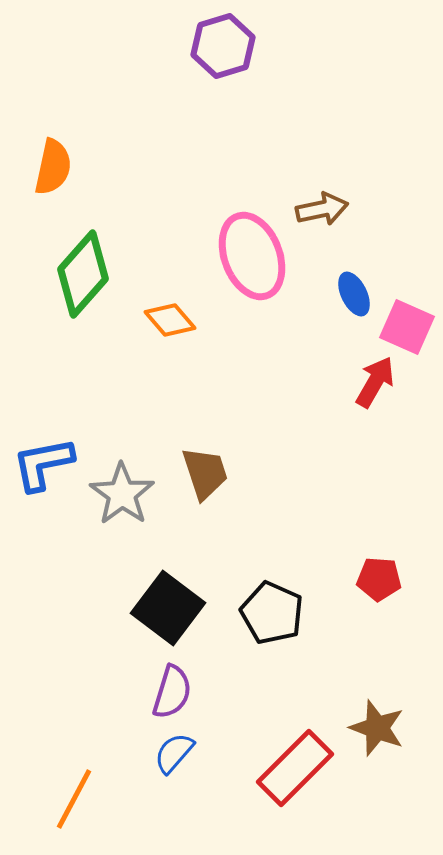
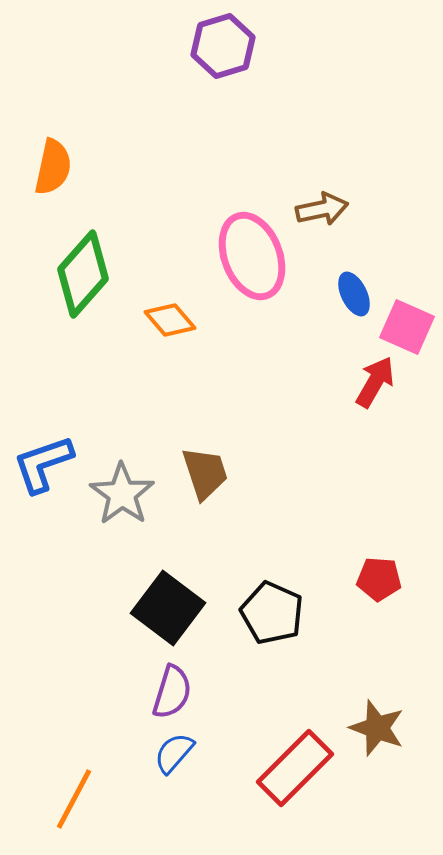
blue L-shape: rotated 8 degrees counterclockwise
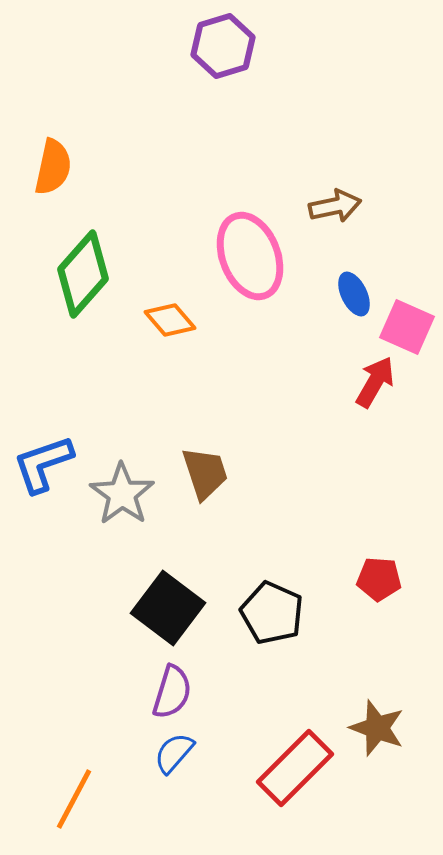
brown arrow: moved 13 px right, 3 px up
pink ellipse: moved 2 px left
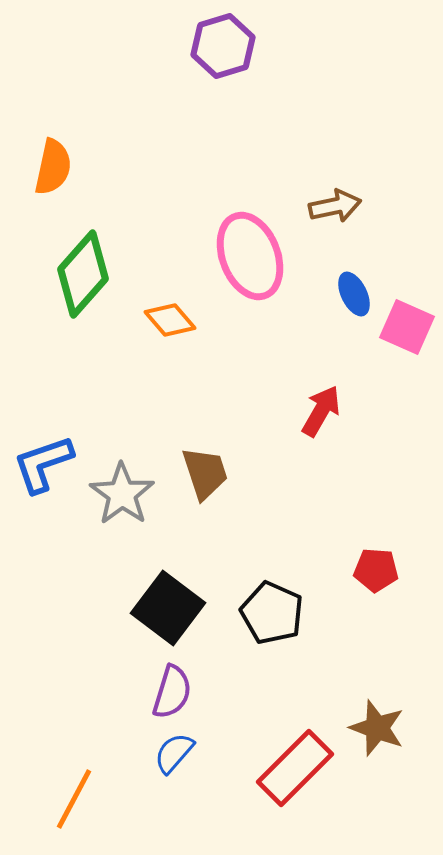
red arrow: moved 54 px left, 29 px down
red pentagon: moved 3 px left, 9 px up
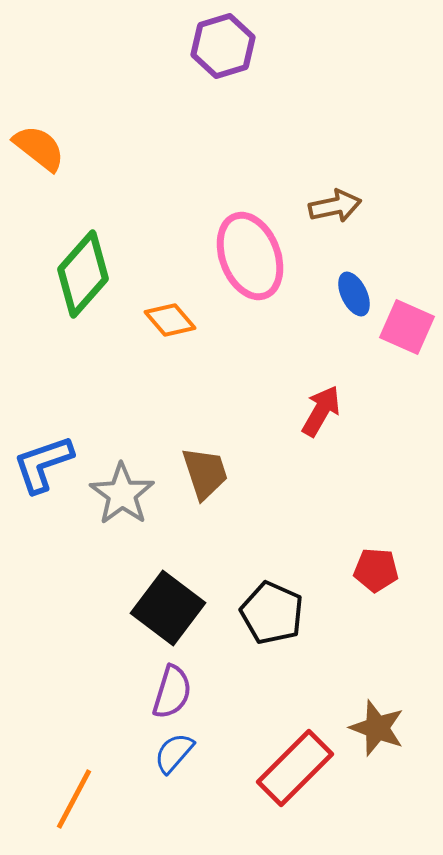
orange semicircle: moved 14 px left, 19 px up; rotated 64 degrees counterclockwise
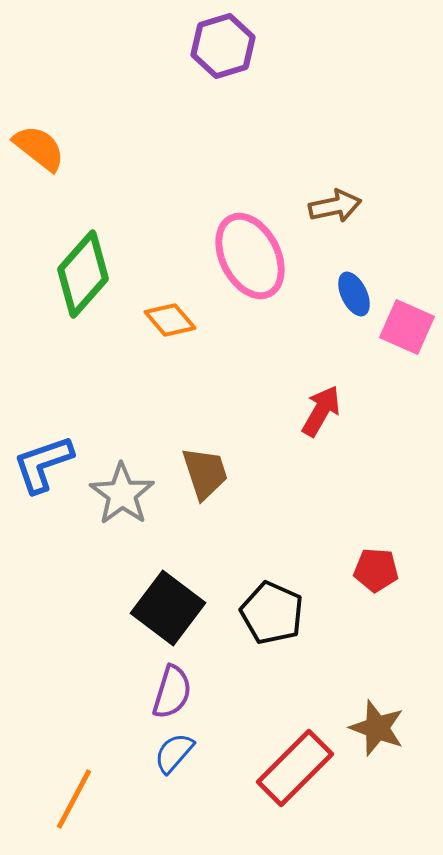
pink ellipse: rotated 6 degrees counterclockwise
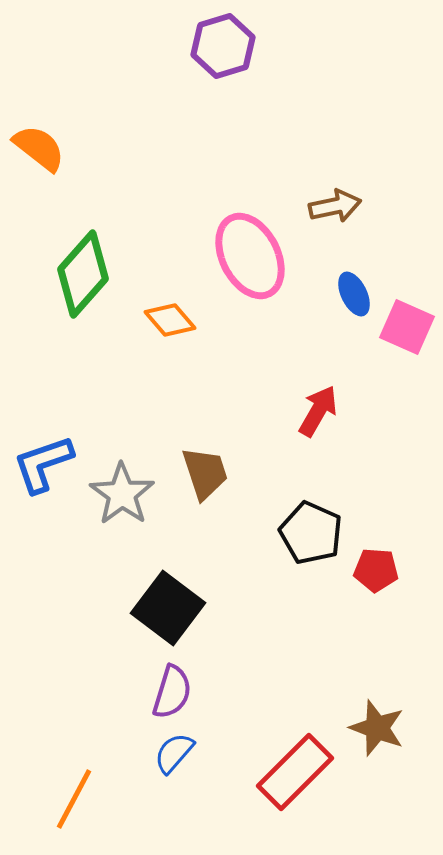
red arrow: moved 3 px left
black pentagon: moved 39 px right, 80 px up
red rectangle: moved 4 px down
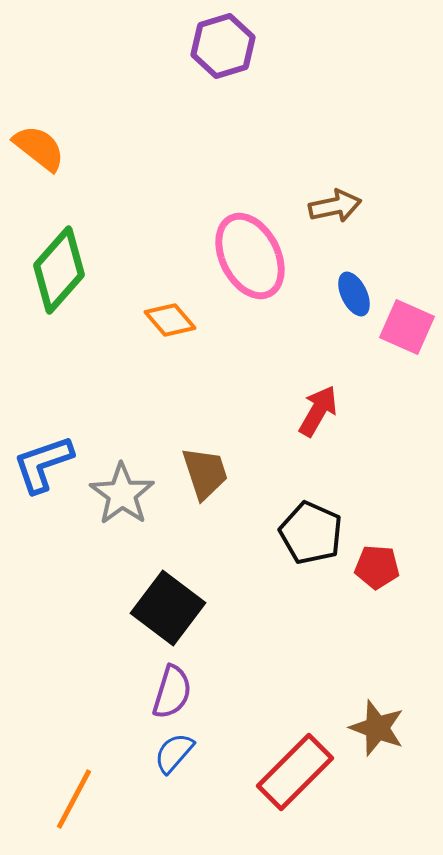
green diamond: moved 24 px left, 4 px up
red pentagon: moved 1 px right, 3 px up
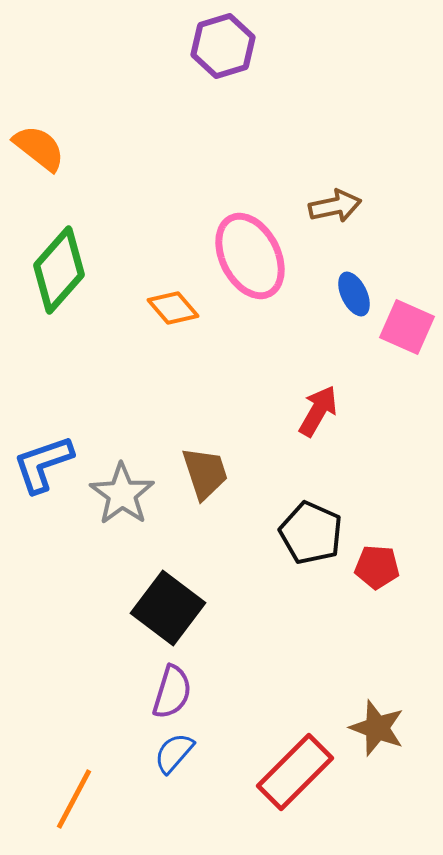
orange diamond: moved 3 px right, 12 px up
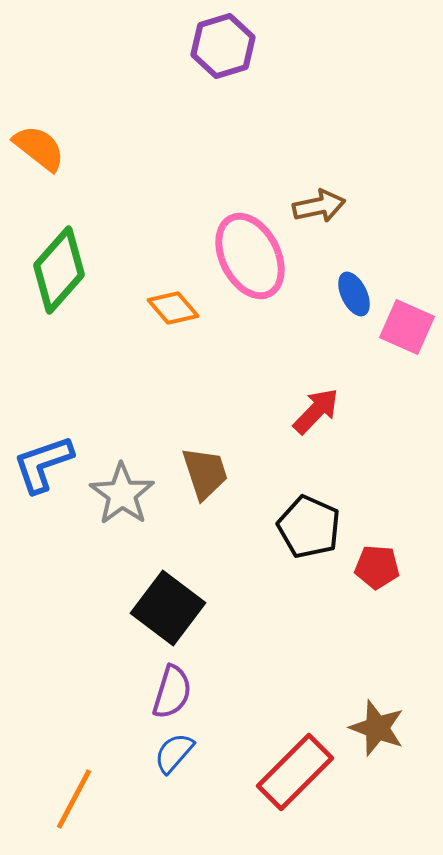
brown arrow: moved 16 px left
red arrow: moved 2 px left; rotated 14 degrees clockwise
black pentagon: moved 2 px left, 6 px up
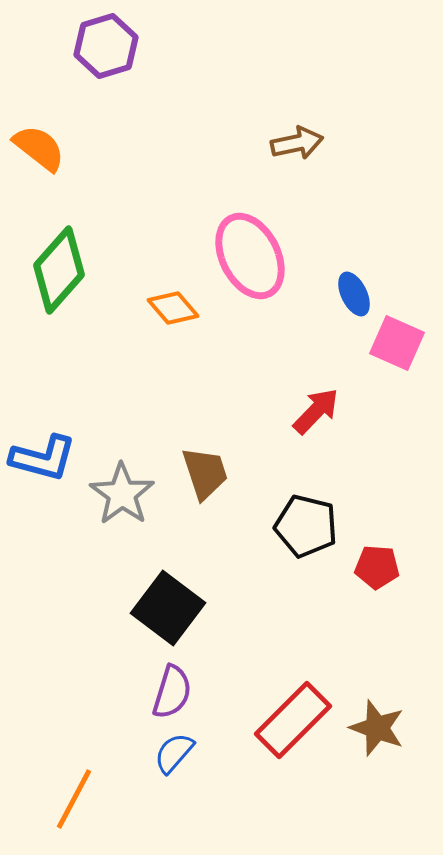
purple hexagon: moved 117 px left
brown arrow: moved 22 px left, 63 px up
pink square: moved 10 px left, 16 px down
blue L-shape: moved 6 px up; rotated 146 degrees counterclockwise
black pentagon: moved 3 px left, 1 px up; rotated 10 degrees counterclockwise
red rectangle: moved 2 px left, 52 px up
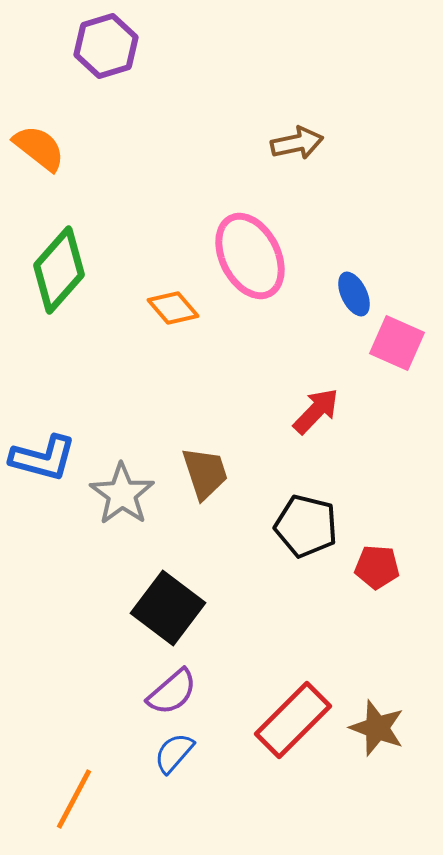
purple semicircle: rotated 32 degrees clockwise
